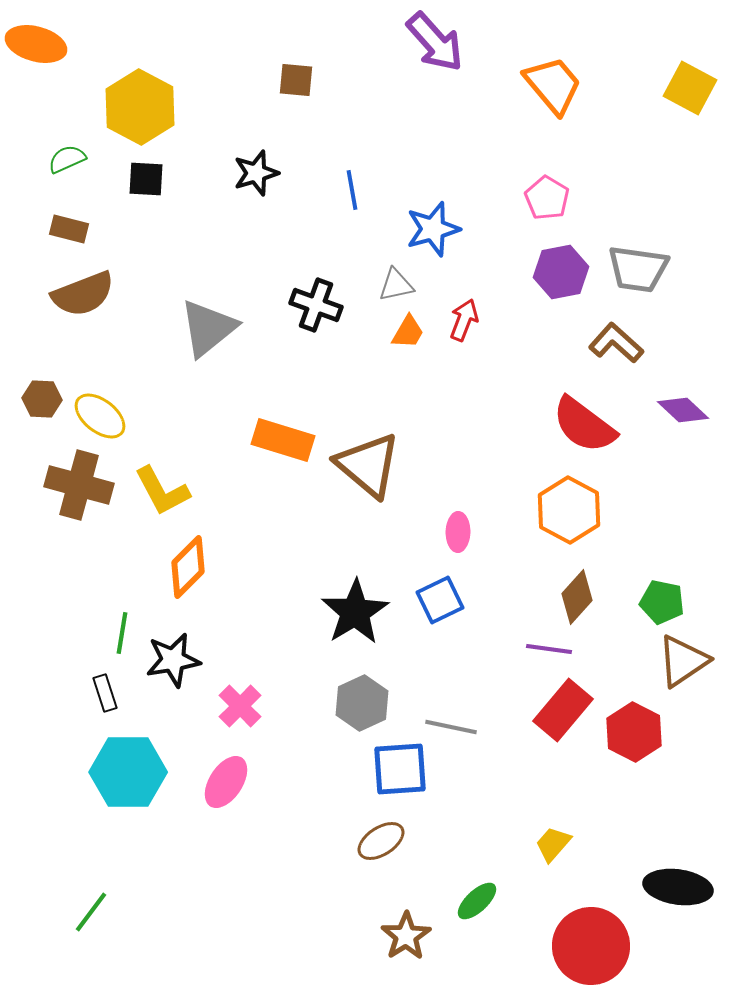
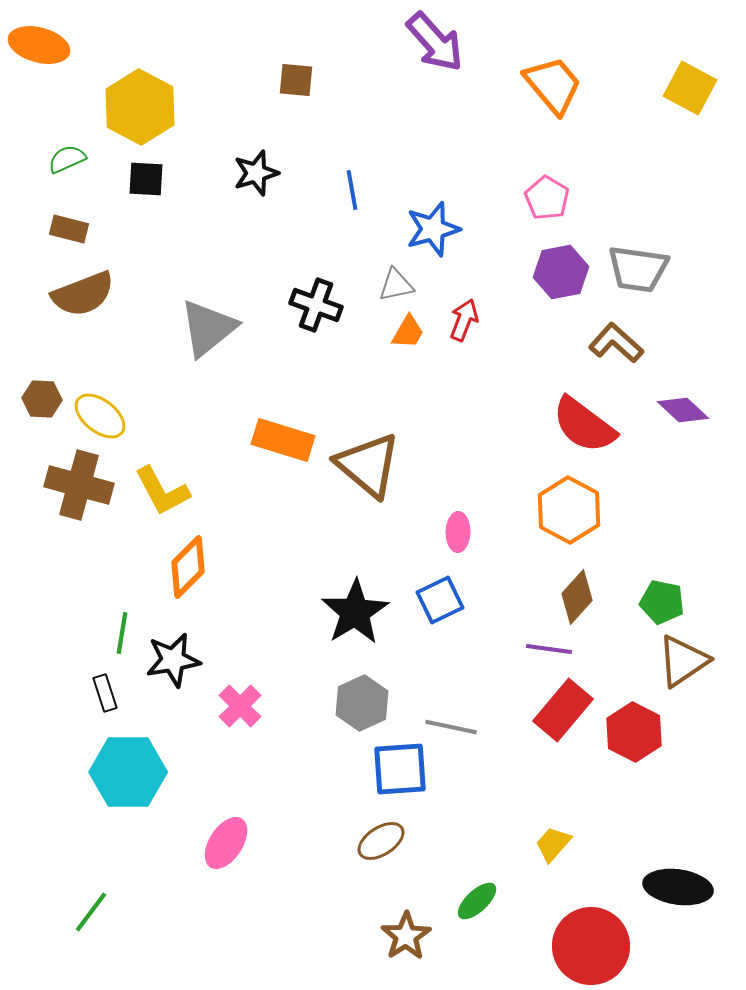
orange ellipse at (36, 44): moved 3 px right, 1 px down
pink ellipse at (226, 782): moved 61 px down
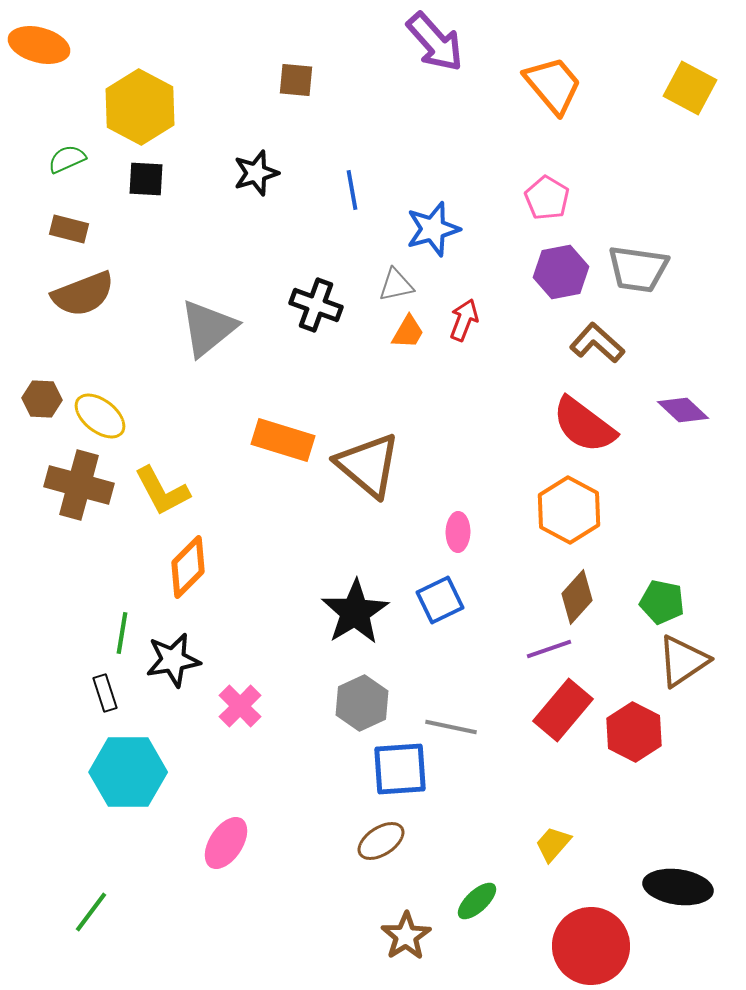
brown L-shape at (616, 343): moved 19 px left
purple line at (549, 649): rotated 27 degrees counterclockwise
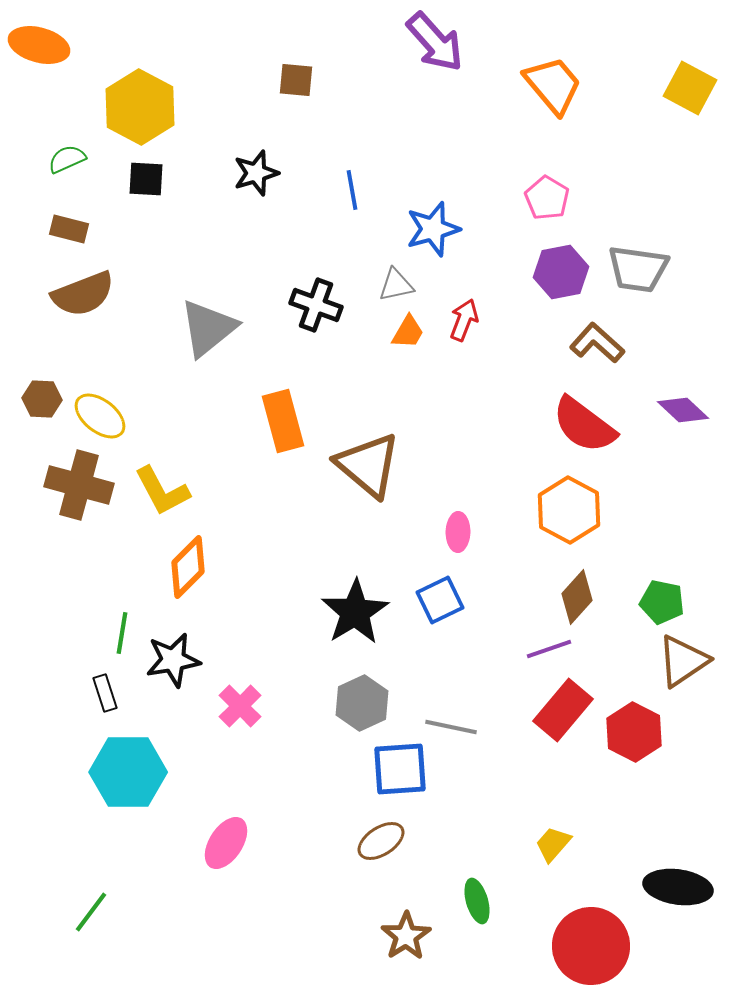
orange rectangle at (283, 440): moved 19 px up; rotated 58 degrees clockwise
green ellipse at (477, 901): rotated 63 degrees counterclockwise
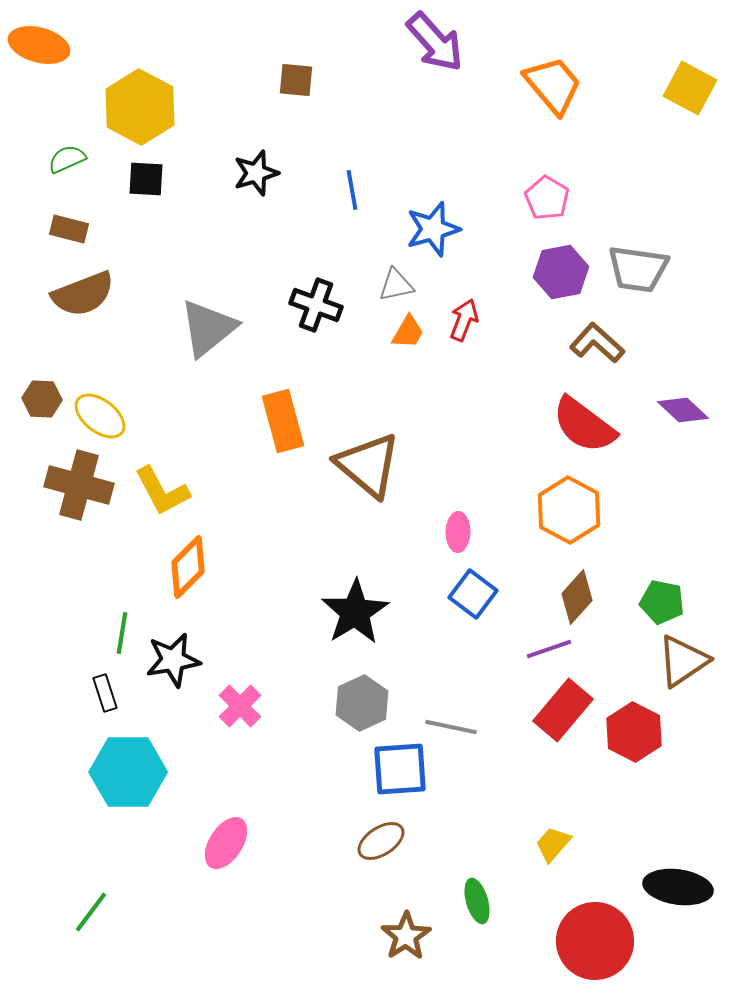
blue square at (440, 600): moved 33 px right, 6 px up; rotated 27 degrees counterclockwise
red circle at (591, 946): moved 4 px right, 5 px up
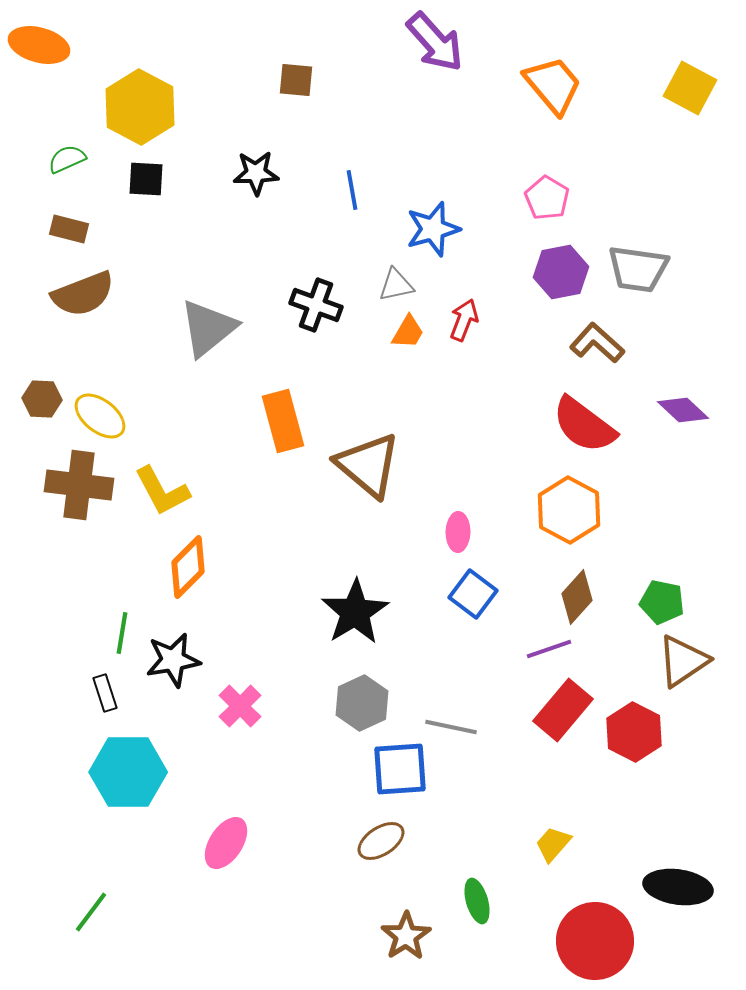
black star at (256, 173): rotated 15 degrees clockwise
brown cross at (79, 485): rotated 8 degrees counterclockwise
